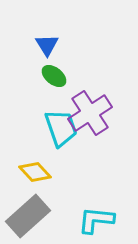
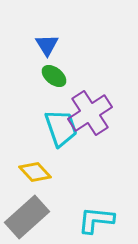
gray rectangle: moved 1 px left, 1 px down
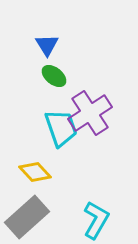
cyan L-shape: rotated 114 degrees clockwise
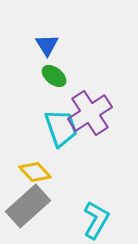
gray rectangle: moved 1 px right, 11 px up
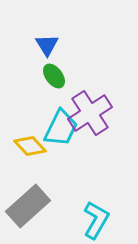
green ellipse: rotated 15 degrees clockwise
cyan trapezoid: rotated 45 degrees clockwise
yellow diamond: moved 5 px left, 26 px up
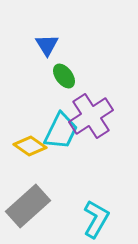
green ellipse: moved 10 px right
purple cross: moved 1 px right, 3 px down
cyan trapezoid: moved 3 px down
yellow diamond: rotated 12 degrees counterclockwise
cyan L-shape: moved 1 px up
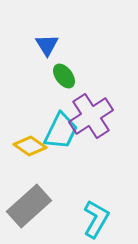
gray rectangle: moved 1 px right
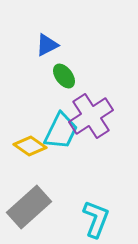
blue triangle: rotated 35 degrees clockwise
gray rectangle: moved 1 px down
cyan L-shape: rotated 9 degrees counterclockwise
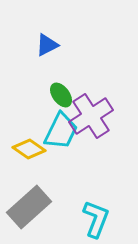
green ellipse: moved 3 px left, 19 px down
yellow diamond: moved 1 px left, 3 px down
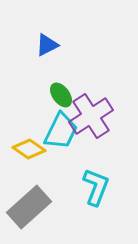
cyan L-shape: moved 32 px up
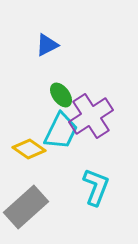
gray rectangle: moved 3 px left
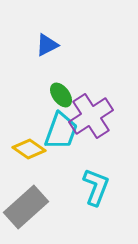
cyan trapezoid: rotated 6 degrees counterclockwise
